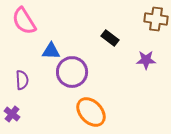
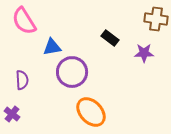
blue triangle: moved 1 px right, 4 px up; rotated 12 degrees counterclockwise
purple star: moved 2 px left, 7 px up
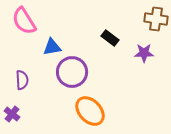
orange ellipse: moved 1 px left, 1 px up
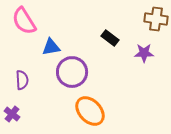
blue triangle: moved 1 px left
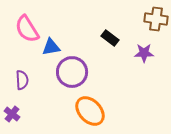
pink semicircle: moved 3 px right, 8 px down
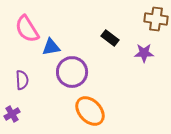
purple cross: rotated 21 degrees clockwise
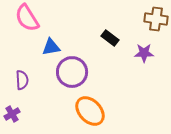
pink semicircle: moved 11 px up
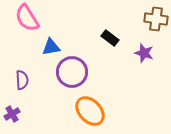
purple star: rotated 18 degrees clockwise
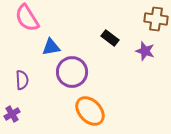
purple star: moved 1 px right, 2 px up
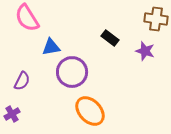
purple semicircle: moved 1 px down; rotated 30 degrees clockwise
